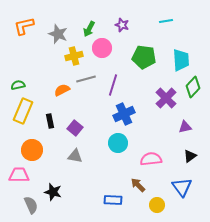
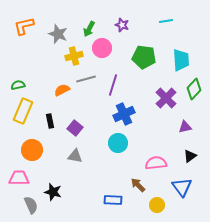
green diamond: moved 1 px right, 2 px down
pink semicircle: moved 5 px right, 4 px down
pink trapezoid: moved 3 px down
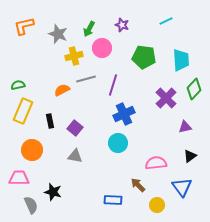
cyan line: rotated 16 degrees counterclockwise
